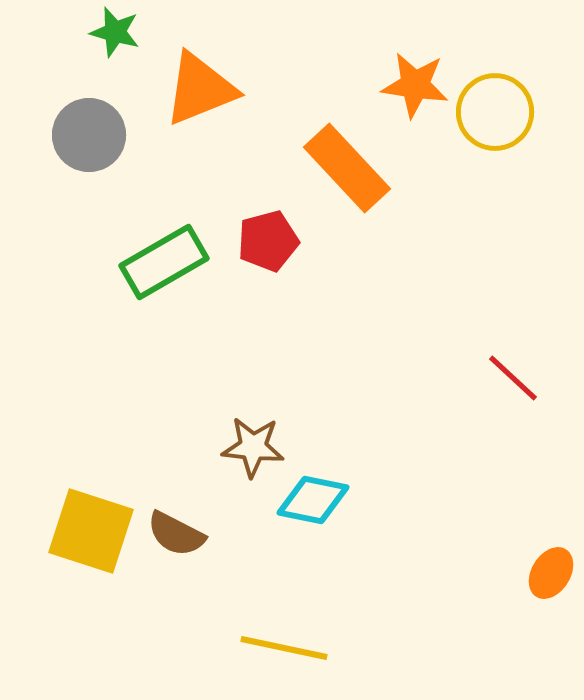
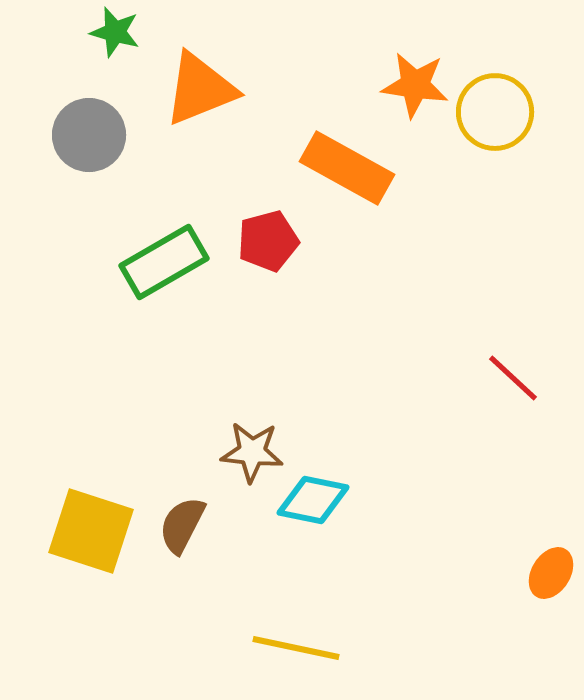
orange rectangle: rotated 18 degrees counterclockwise
brown star: moved 1 px left, 5 px down
brown semicircle: moved 6 px right, 9 px up; rotated 90 degrees clockwise
yellow line: moved 12 px right
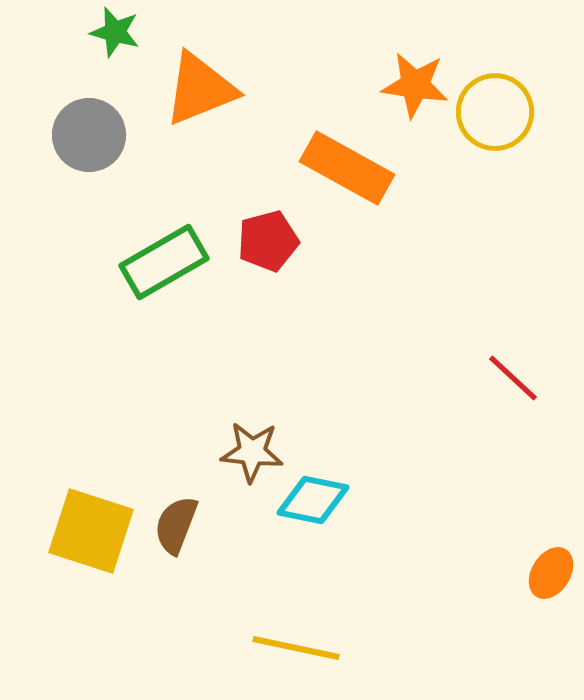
brown semicircle: moved 6 px left; rotated 6 degrees counterclockwise
